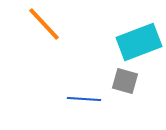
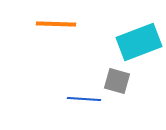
orange line: moved 12 px right; rotated 45 degrees counterclockwise
gray square: moved 8 px left
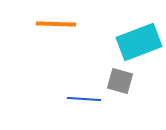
gray square: moved 3 px right
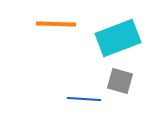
cyan rectangle: moved 21 px left, 4 px up
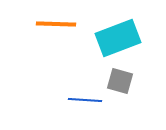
blue line: moved 1 px right, 1 px down
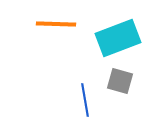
blue line: rotated 76 degrees clockwise
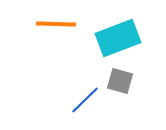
blue line: rotated 56 degrees clockwise
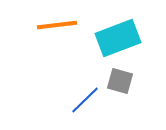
orange line: moved 1 px right, 1 px down; rotated 9 degrees counterclockwise
